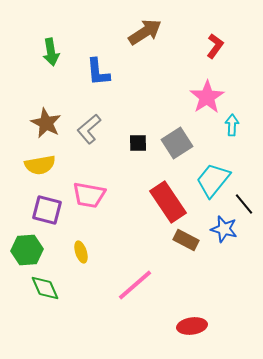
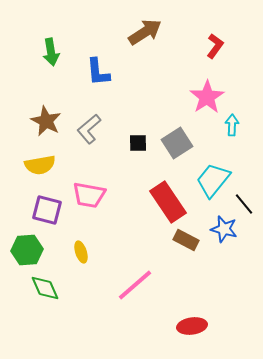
brown star: moved 2 px up
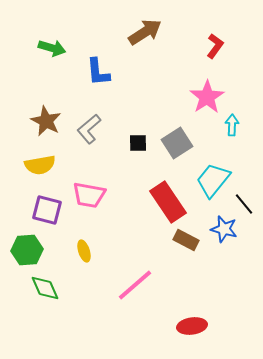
green arrow: moved 1 px right, 4 px up; rotated 64 degrees counterclockwise
yellow ellipse: moved 3 px right, 1 px up
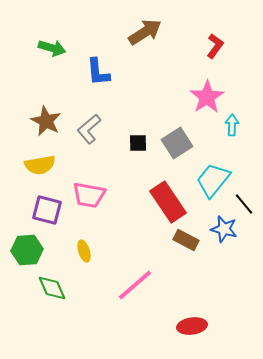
green diamond: moved 7 px right
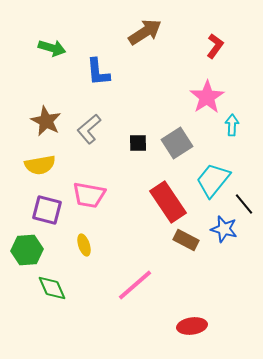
yellow ellipse: moved 6 px up
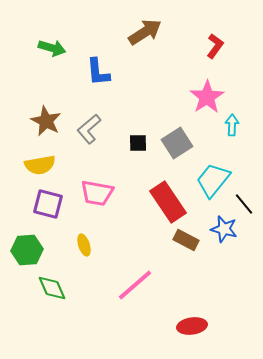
pink trapezoid: moved 8 px right, 2 px up
purple square: moved 1 px right, 6 px up
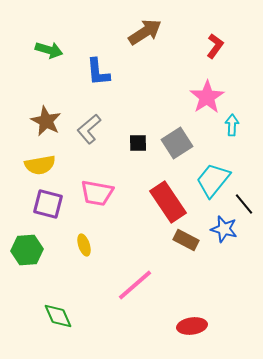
green arrow: moved 3 px left, 2 px down
green diamond: moved 6 px right, 28 px down
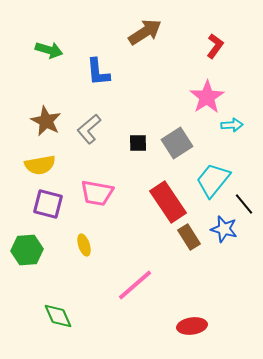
cyan arrow: rotated 85 degrees clockwise
brown rectangle: moved 3 px right, 3 px up; rotated 30 degrees clockwise
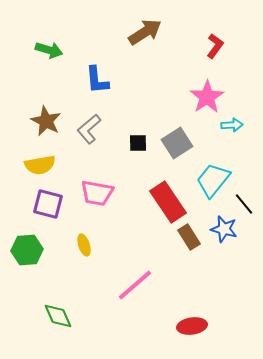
blue L-shape: moved 1 px left, 8 px down
